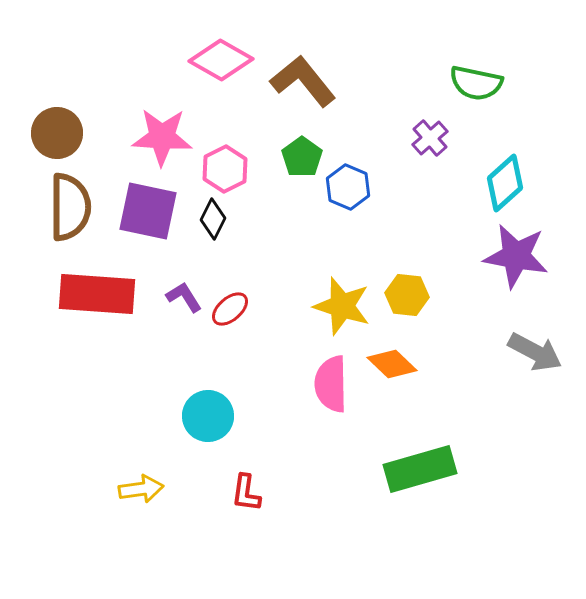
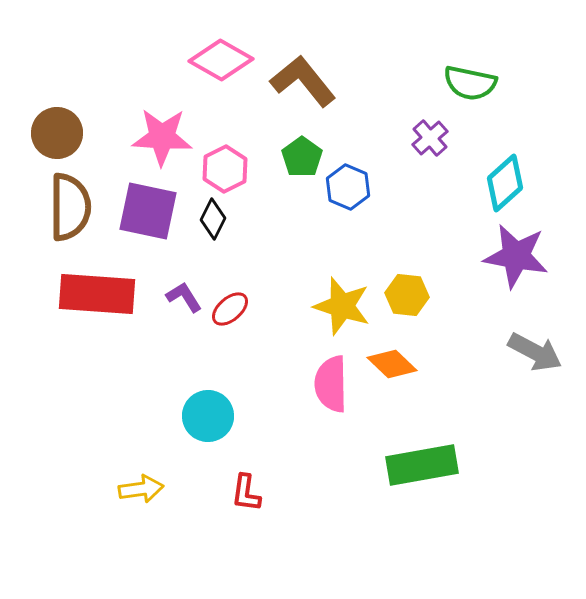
green semicircle: moved 6 px left
green rectangle: moved 2 px right, 4 px up; rotated 6 degrees clockwise
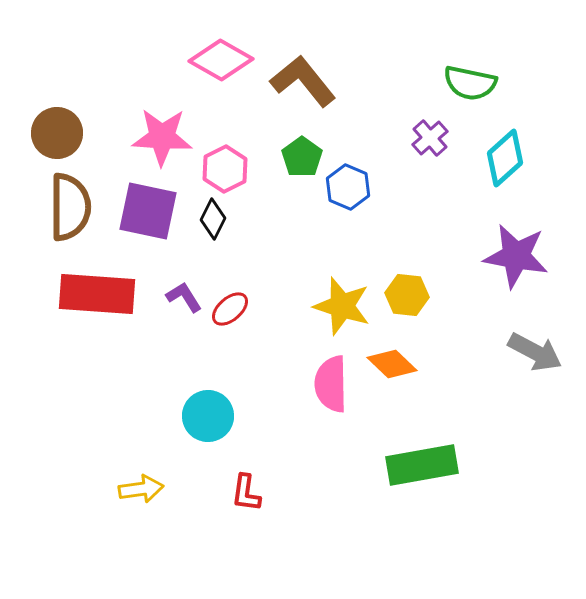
cyan diamond: moved 25 px up
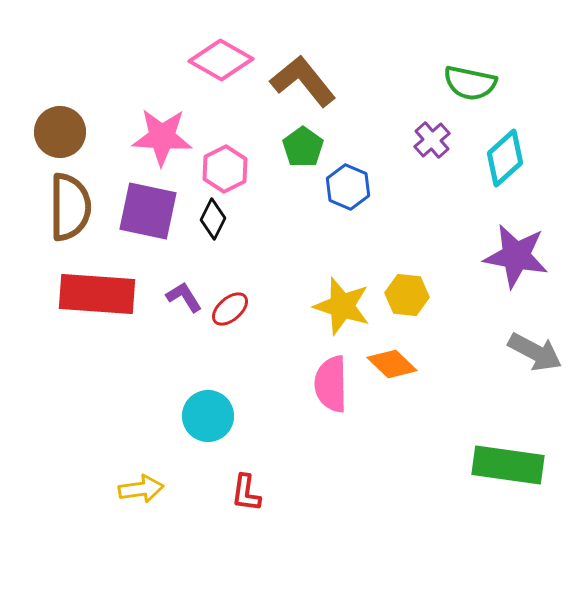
brown circle: moved 3 px right, 1 px up
purple cross: moved 2 px right, 2 px down
green pentagon: moved 1 px right, 10 px up
green rectangle: moved 86 px right; rotated 18 degrees clockwise
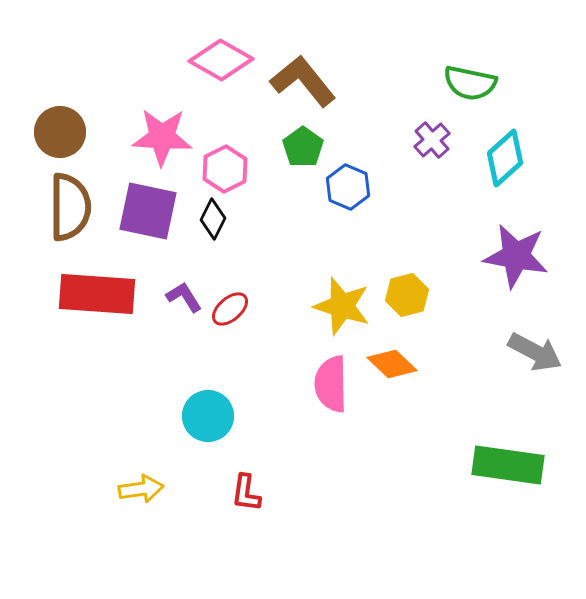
yellow hexagon: rotated 21 degrees counterclockwise
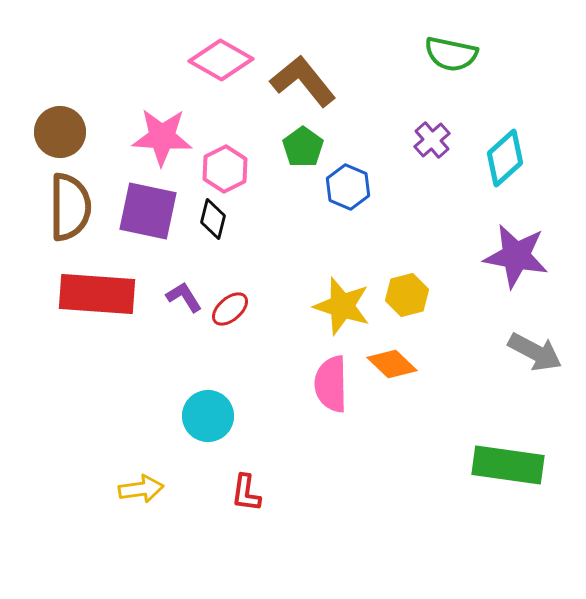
green semicircle: moved 19 px left, 29 px up
black diamond: rotated 12 degrees counterclockwise
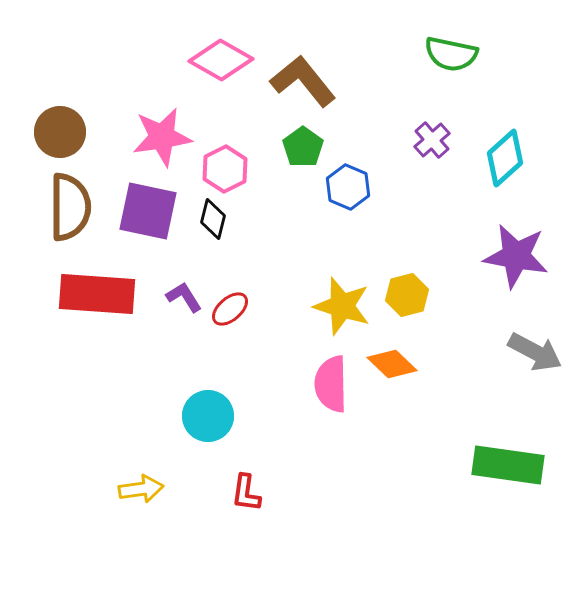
pink star: rotated 12 degrees counterclockwise
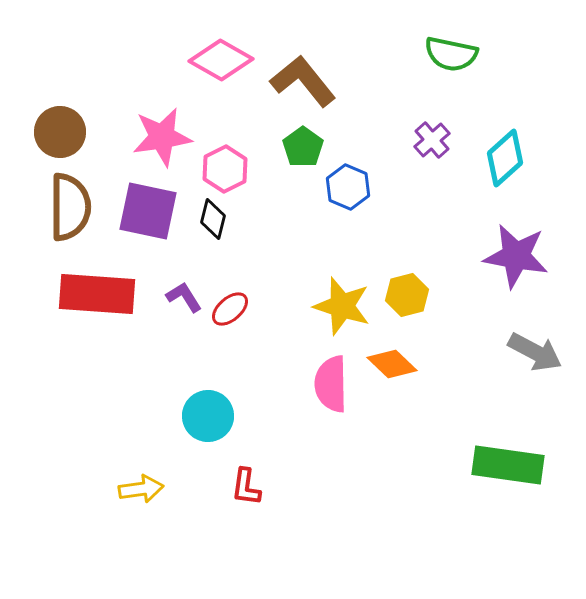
red L-shape: moved 6 px up
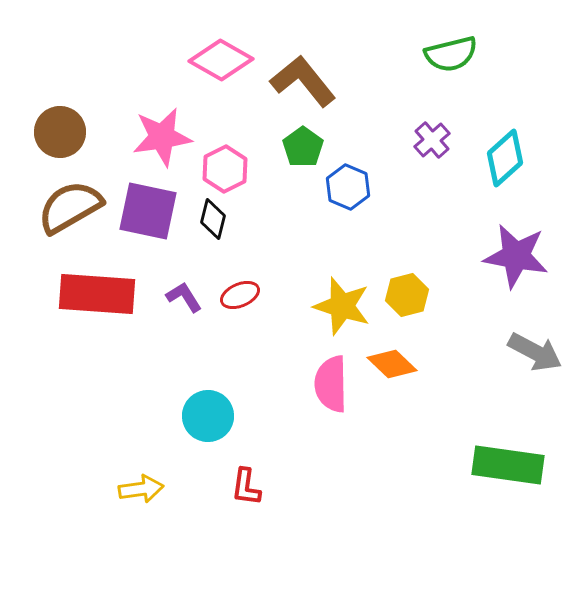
green semicircle: rotated 26 degrees counterclockwise
brown semicircle: rotated 120 degrees counterclockwise
red ellipse: moved 10 px right, 14 px up; rotated 18 degrees clockwise
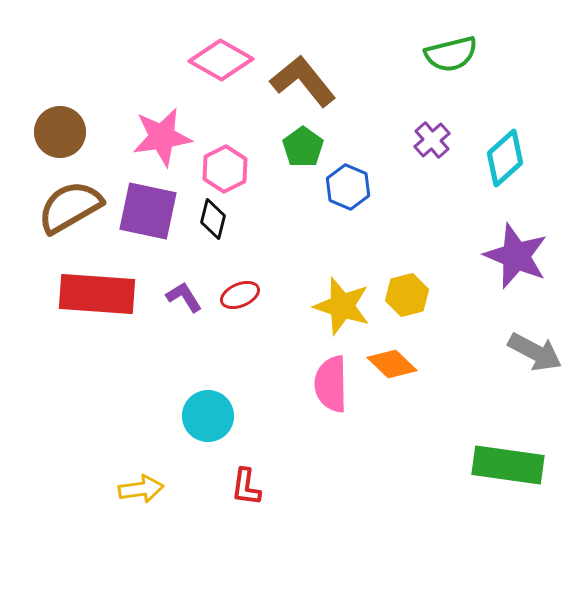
purple star: rotated 12 degrees clockwise
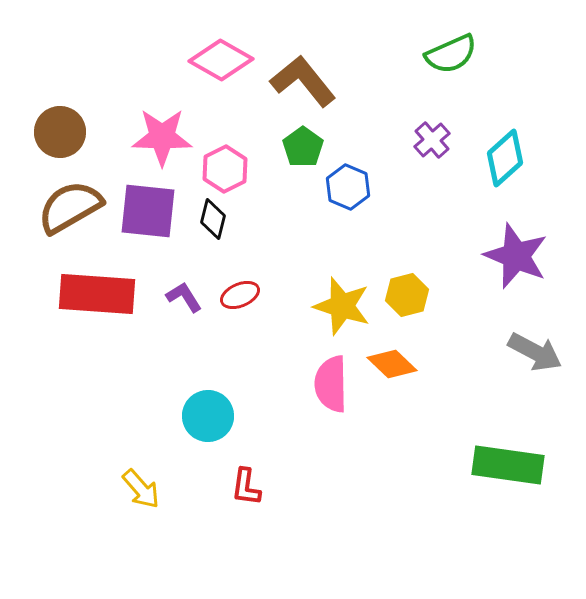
green semicircle: rotated 10 degrees counterclockwise
pink star: rotated 10 degrees clockwise
purple square: rotated 6 degrees counterclockwise
yellow arrow: rotated 57 degrees clockwise
